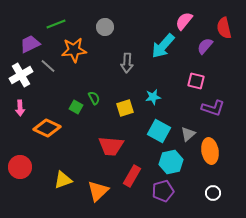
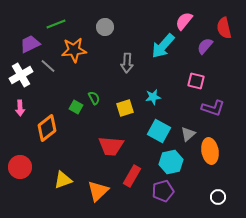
orange diamond: rotated 64 degrees counterclockwise
white circle: moved 5 px right, 4 px down
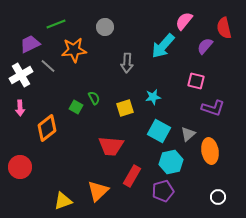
yellow triangle: moved 21 px down
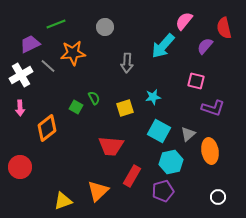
orange star: moved 1 px left, 3 px down
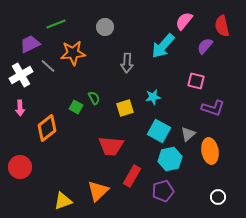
red semicircle: moved 2 px left, 2 px up
cyan hexagon: moved 1 px left, 3 px up
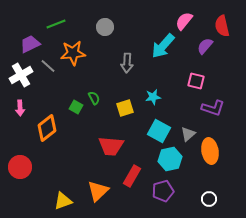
white circle: moved 9 px left, 2 px down
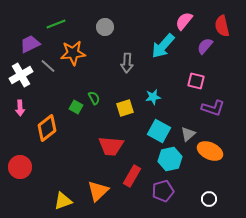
orange ellipse: rotated 55 degrees counterclockwise
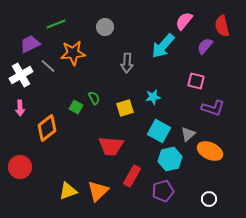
yellow triangle: moved 5 px right, 10 px up
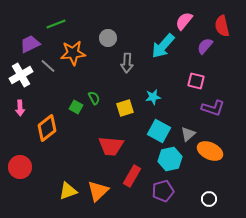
gray circle: moved 3 px right, 11 px down
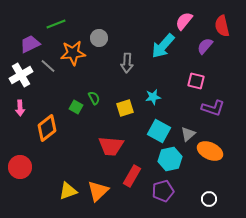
gray circle: moved 9 px left
